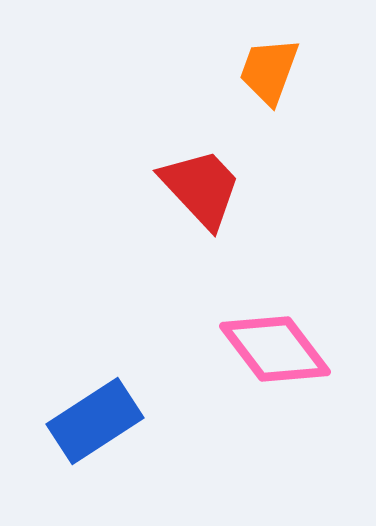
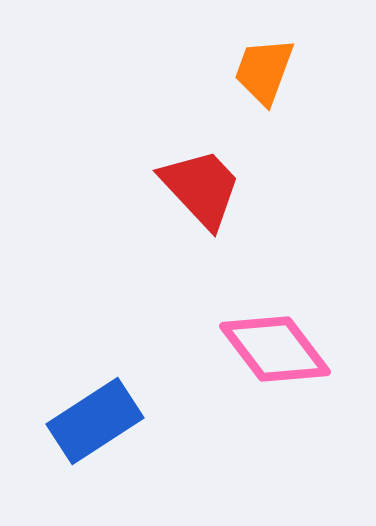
orange trapezoid: moved 5 px left
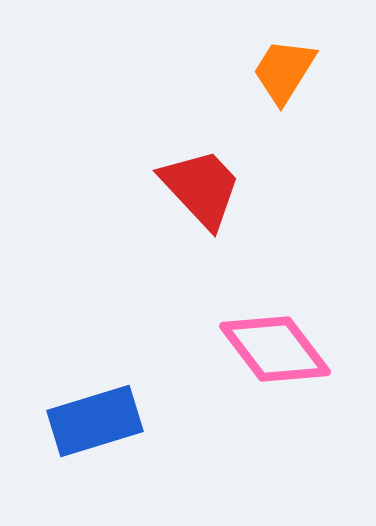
orange trapezoid: moved 20 px right; rotated 12 degrees clockwise
blue rectangle: rotated 16 degrees clockwise
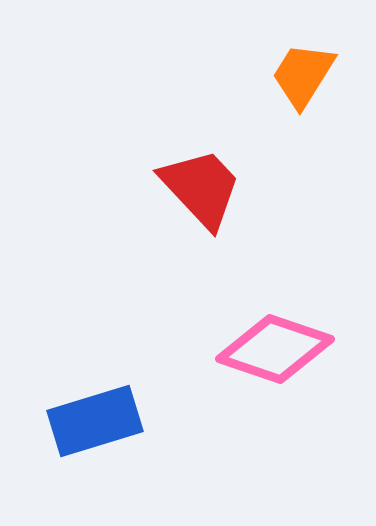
orange trapezoid: moved 19 px right, 4 px down
pink diamond: rotated 34 degrees counterclockwise
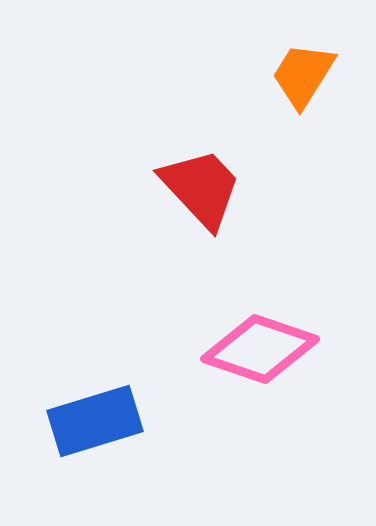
pink diamond: moved 15 px left
